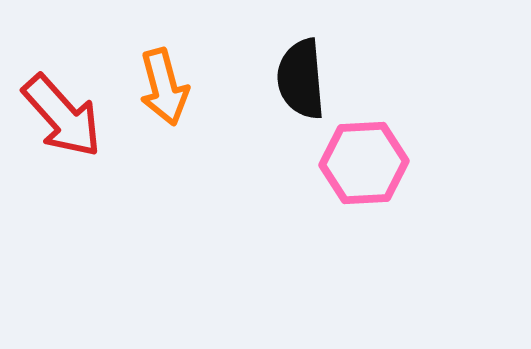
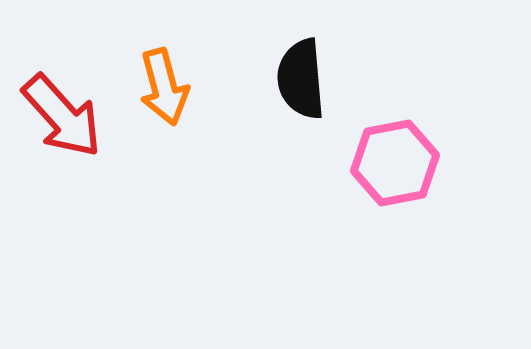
pink hexagon: moved 31 px right; rotated 8 degrees counterclockwise
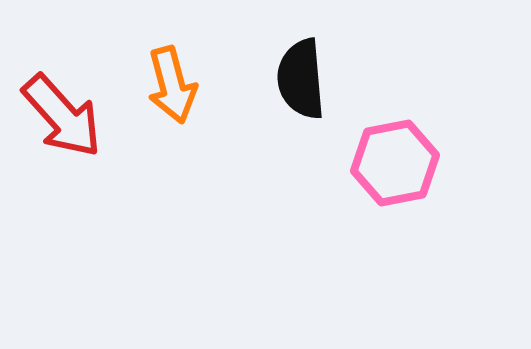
orange arrow: moved 8 px right, 2 px up
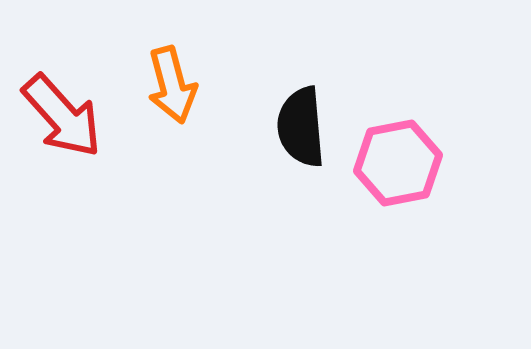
black semicircle: moved 48 px down
pink hexagon: moved 3 px right
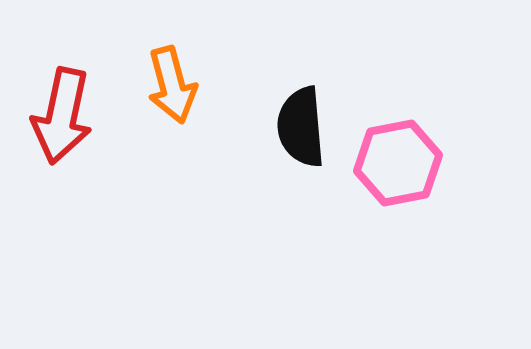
red arrow: rotated 54 degrees clockwise
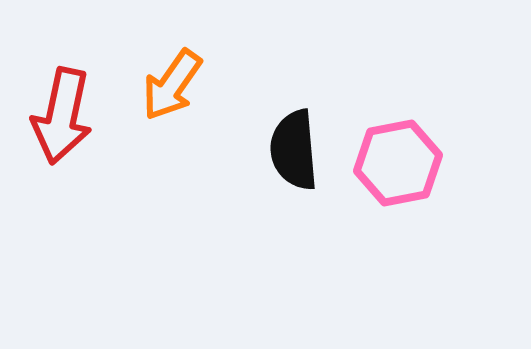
orange arrow: rotated 50 degrees clockwise
black semicircle: moved 7 px left, 23 px down
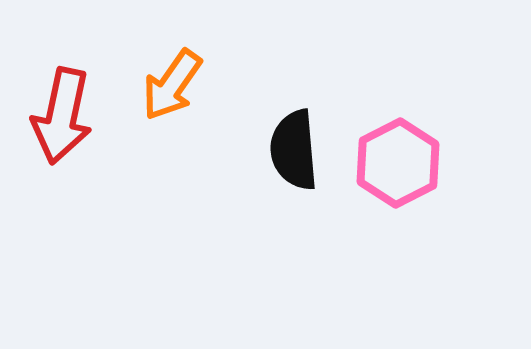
pink hexagon: rotated 16 degrees counterclockwise
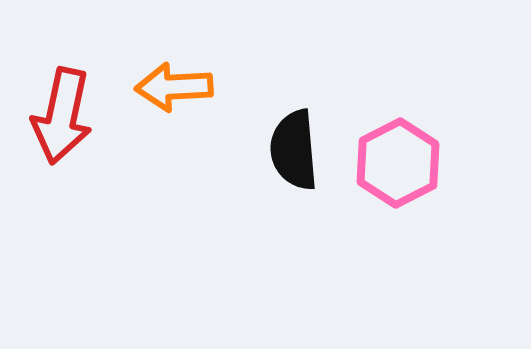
orange arrow: moved 2 px right, 2 px down; rotated 52 degrees clockwise
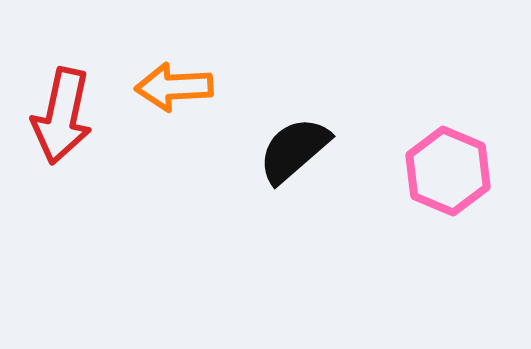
black semicircle: rotated 54 degrees clockwise
pink hexagon: moved 50 px right, 8 px down; rotated 10 degrees counterclockwise
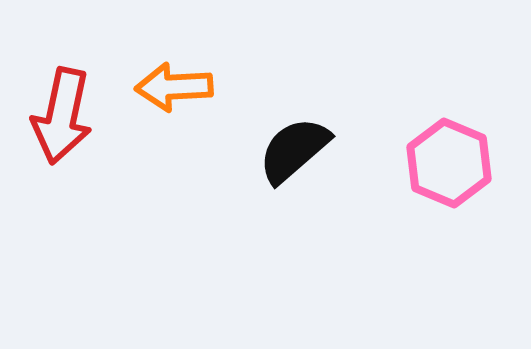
pink hexagon: moved 1 px right, 8 px up
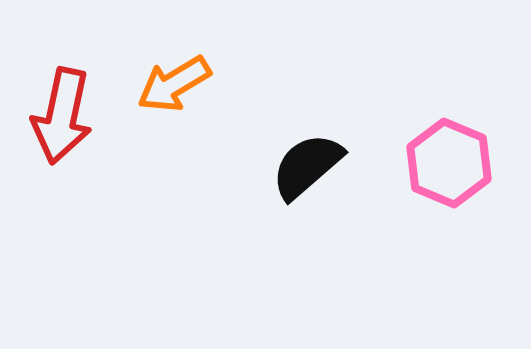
orange arrow: moved 3 px up; rotated 28 degrees counterclockwise
black semicircle: moved 13 px right, 16 px down
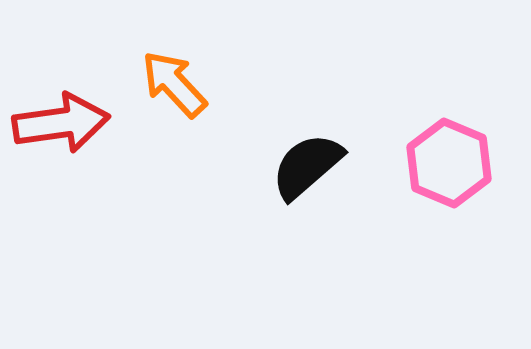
orange arrow: rotated 78 degrees clockwise
red arrow: moved 1 px left, 7 px down; rotated 110 degrees counterclockwise
